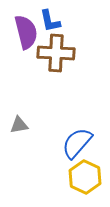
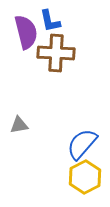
blue semicircle: moved 5 px right, 1 px down
yellow hexagon: rotated 8 degrees clockwise
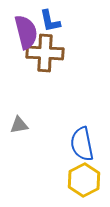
brown cross: moved 11 px left
blue semicircle: rotated 52 degrees counterclockwise
yellow hexagon: moved 1 px left, 3 px down
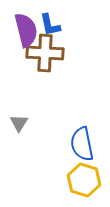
blue L-shape: moved 4 px down
purple semicircle: moved 2 px up
gray triangle: moved 2 px up; rotated 48 degrees counterclockwise
yellow hexagon: rotated 16 degrees counterclockwise
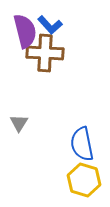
blue L-shape: rotated 30 degrees counterclockwise
purple semicircle: moved 1 px left, 1 px down
